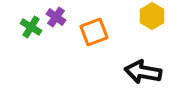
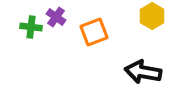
green cross: rotated 25 degrees counterclockwise
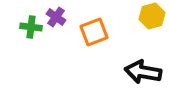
yellow hexagon: rotated 15 degrees clockwise
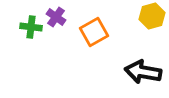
orange square: rotated 8 degrees counterclockwise
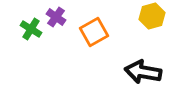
green cross: moved 2 px down; rotated 25 degrees clockwise
